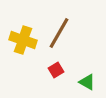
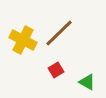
brown line: rotated 16 degrees clockwise
yellow cross: rotated 8 degrees clockwise
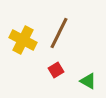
brown line: rotated 20 degrees counterclockwise
green triangle: moved 1 px right, 1 px up
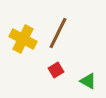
brown line: moved 1 px left
yellow cross: moved 1 px up
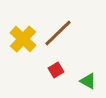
brown line: rotated 20 degrees clockwise
yellow cross: rotated 16 degrees clockwise
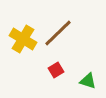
yellow cross: rotated 12 degrees counterclockwise
green triangle: rotated 12 degrees counterclockwise
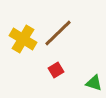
green triangle: moved 6 px right, 2 px down
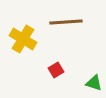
brown line: moved 8 px right, 11 px up; rotated 40 degrees clockwise
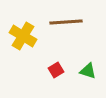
yellow cross: moved 3 px up
green triangle: moved 6 px left, 12 px up
